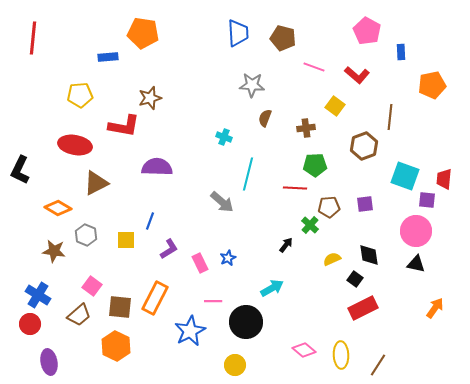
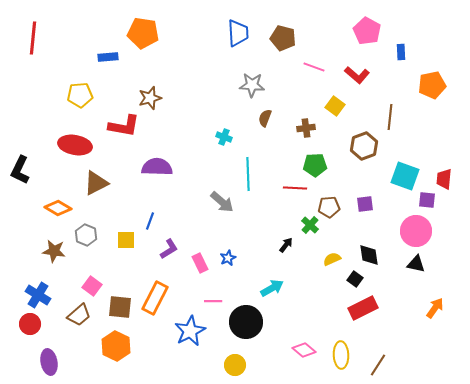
cyan line at (248, 174): rotated 16 degrees counterclockwise
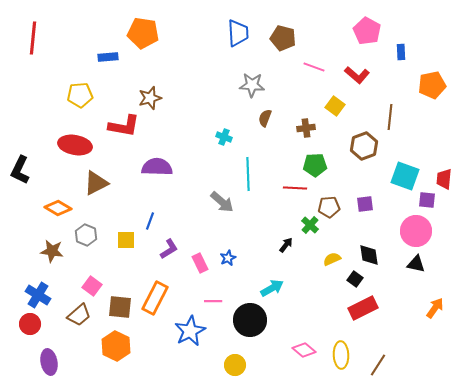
brown star at (54, 251): moved 2 px left
black circle at (246, 322): moved 4 px right, 2 px up
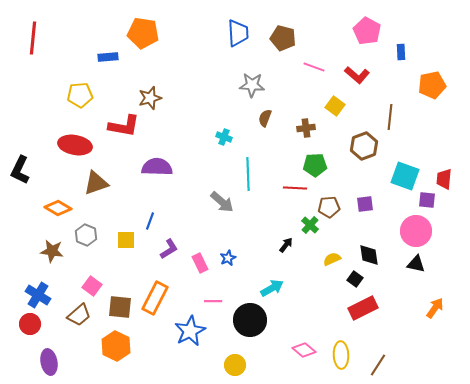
brown triangle at (96, 183): rotated 8 degrees clockwise
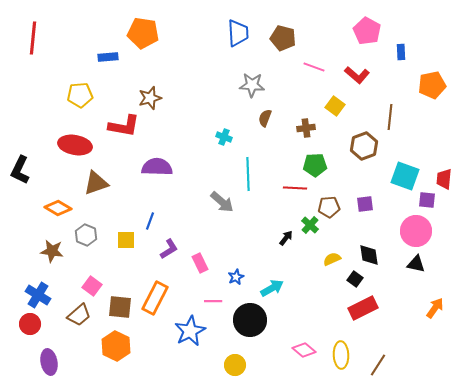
black arrow at (286, 245): moved 7 px up
blue star at (228, 258): moved 8 px right, 19 px down
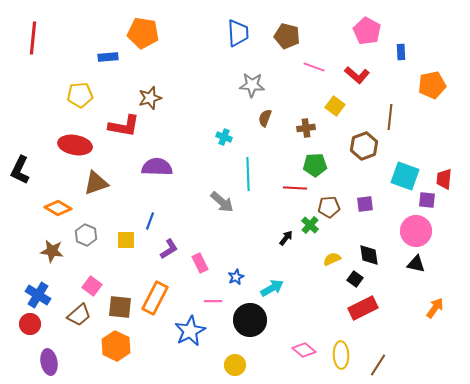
brown pentagon at (283, 38): moved 4 px right, 2 px up
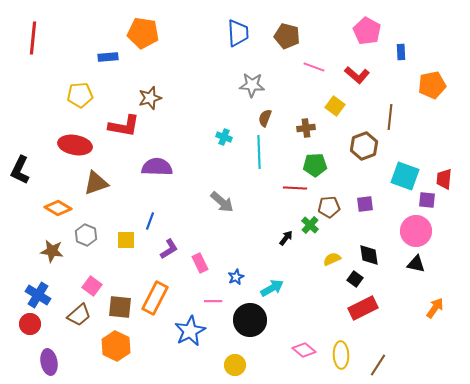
cyan line at (248, 174): moved 11 px right, 22 px up
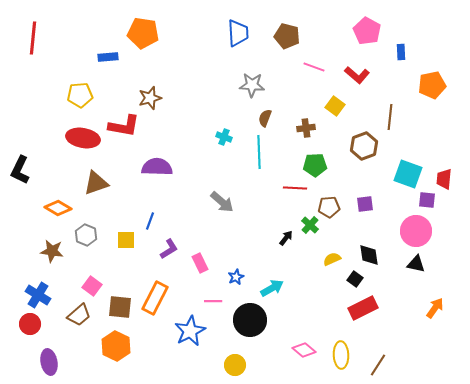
red ellipse at (75, 145): moved 8 px right, 7 px up
cyan square at (405, 176): moved 3 px right, 2 px up
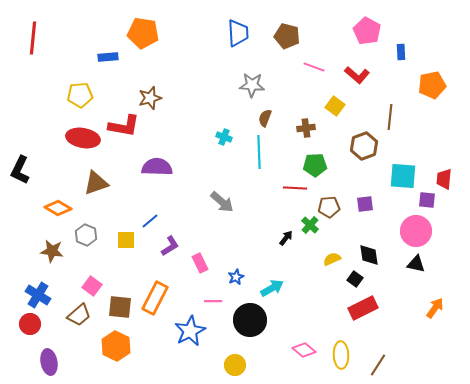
cyan square at (408, 174): moved 5 px left, 2 px down; rotated 16 degrees counterclockwise
blue line at (150, 221): rotated 30 degrees clockwise
purple L-shape at (169, 249): moved 1 px right, 3 px up
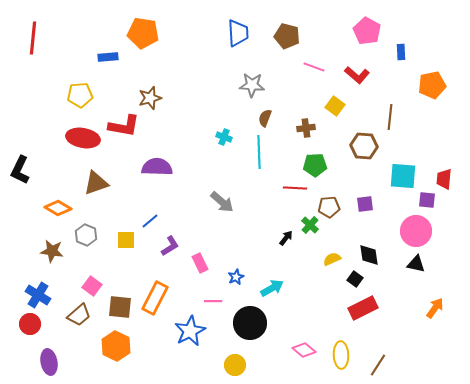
brown hexagon at (364, 146): rotated 24 degrees clockwise
black circle at (250, 320): moved 3 px down
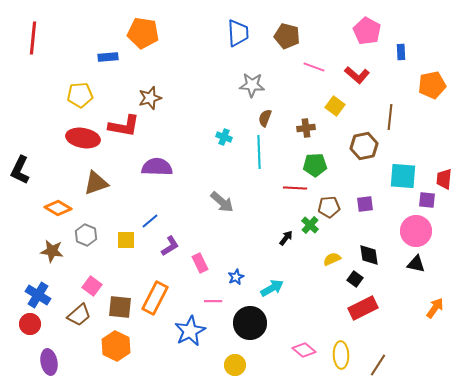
brown hexagon at (364, 146): rotated 16 degrees counterclockwise
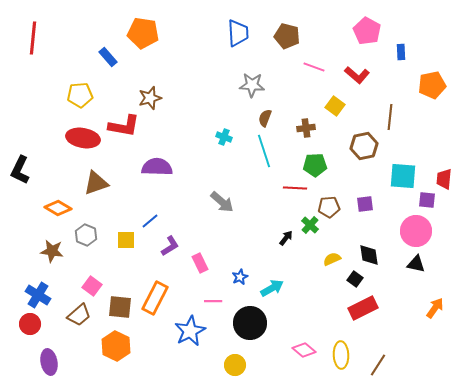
blue rectangle at (108, 57): rotated 54 degrees clockwise
cyan line at (259, 152): moved 5 px right, 1 px up; rotated 16 degrees counterclockwise
blue star at (236, 277): moved 4 px right
